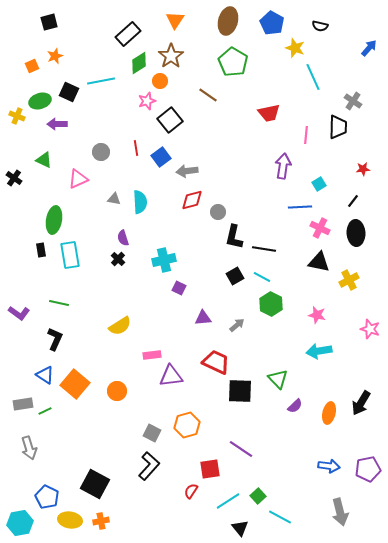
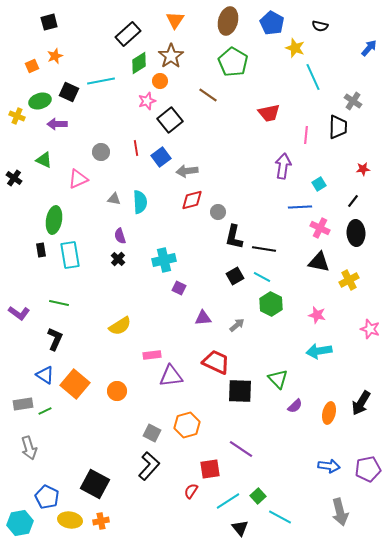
purple semicircle at (123, 238): moved 3 px left, 2 px up
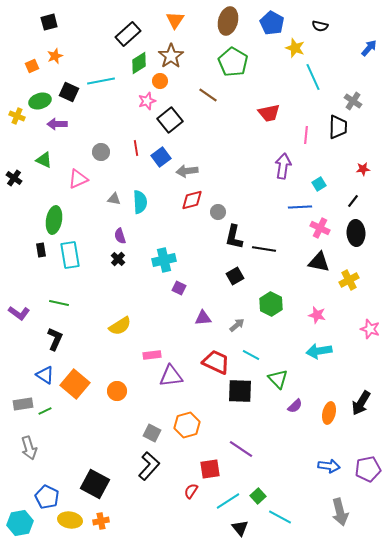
cyan line at (262, 277): moved 11 px left, 78 px down
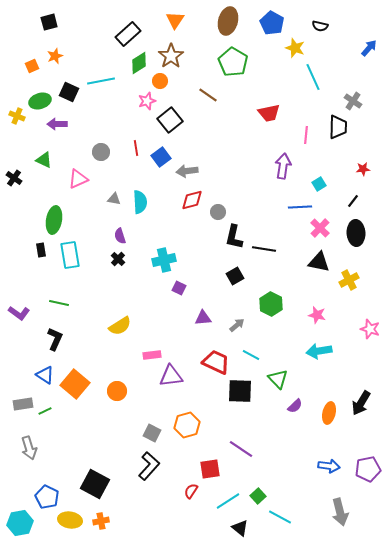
pink cross at (320, 228): rotated 18 degrees clockwise
black triangle at (240, 528): rotated 12 degrees counterclockwise
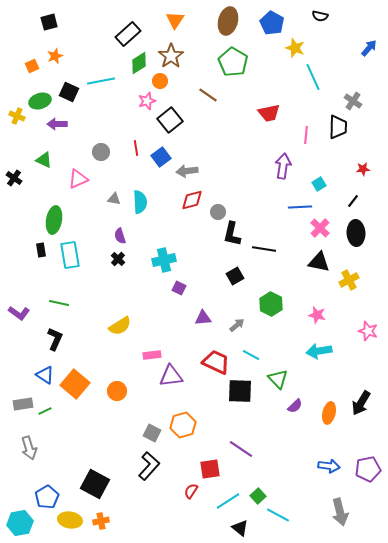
black semicircle at (320, 26): moved 10 px up
black L-shape at (234, 237): moved 2 px left, 3 px up
pink star at (370, 329): moved 2 px left, 2 px down
orange hexagon at (187, 425): moved 4 px left
blue pentagon at (47, 497): rotated 15 degrees clockwise
cyan line at (280, 517): moved 2 px left, 2 px up
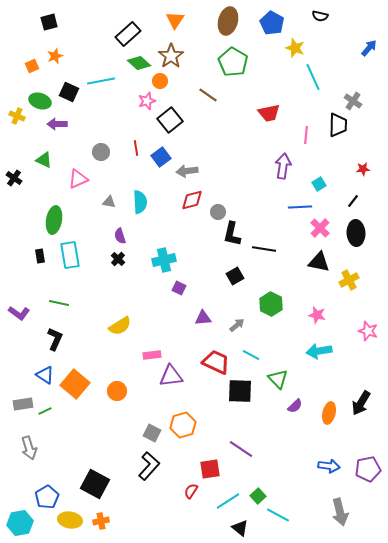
green diamond at (139, 63): rotated 75 degrees clockwise
green ellipse at (40, 101): rotated 35 degrees clockwise
black trapezoid at (338, 127): moved 2 px up
gray triangle at (114, 199): moved 5 px left, 3 px down
black rectangle at (41, 250): moved 1 px left, 6 px down
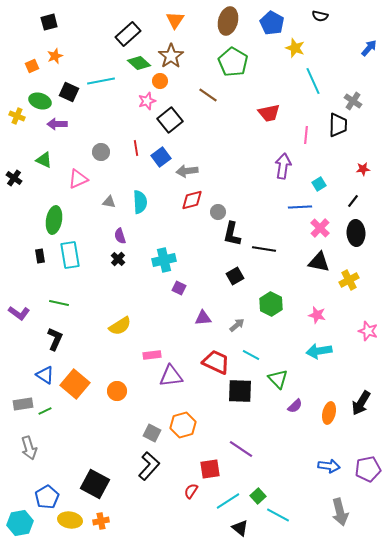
cyan line at (313, 77): moved 4 px down
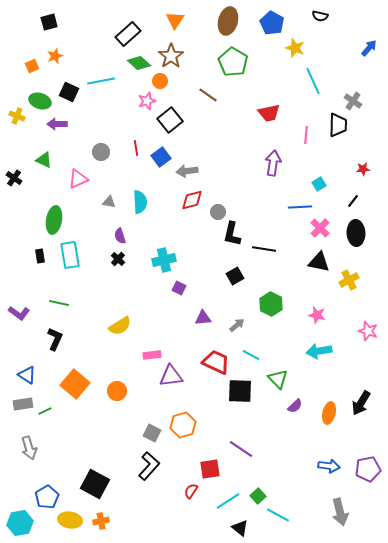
purple arrow at (283, 166): moved 10 px left, 3 px up
blue triangle at (45, 375): moved 18 px left
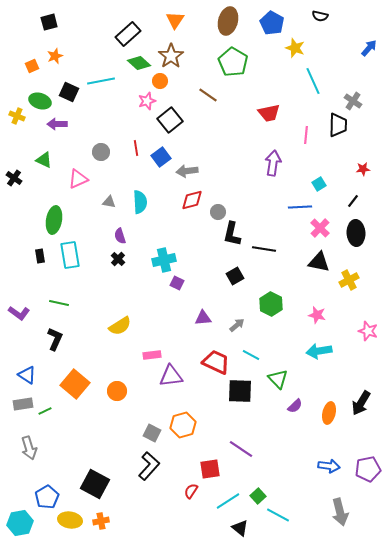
purple square at (179, 288): moved 2 px left, 5 px up
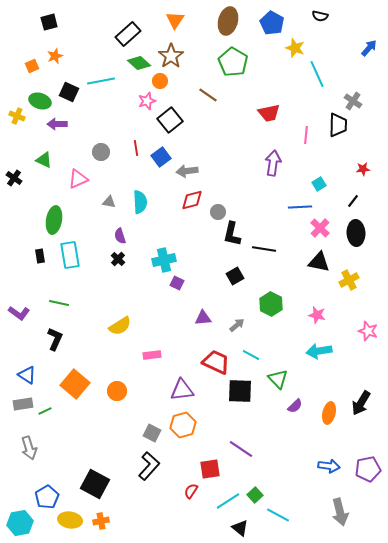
cyan line at (313, 81): moved 4 px right, 7 px up
purple triangle at (171, 376): moved 11 px right, 14 px down
green square at (258, 496): moved 3 px left, 1 px up
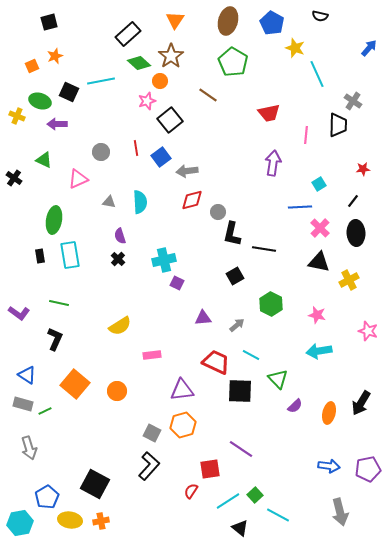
gray rectangle at (23, 404): rotated 24 degrees clockwise
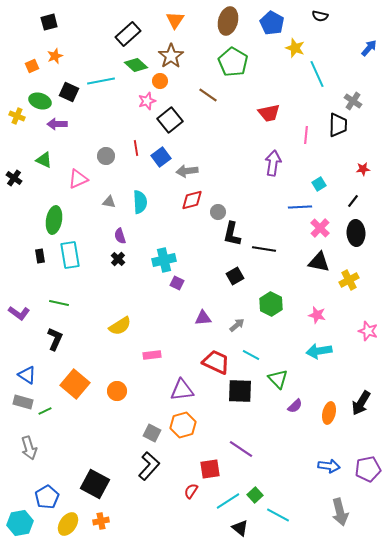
green diamond at (139, 63): moved 3 px left, 2 px down
gray circle at (101, 152): moved 5 px right, 4 px down
gray rectangle at (23, 404): moved 2 px up
yellow ellipse at (70, 520): moved 2 px left, 4 px down; rotated 65 degrees counterclockwise
